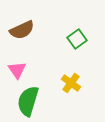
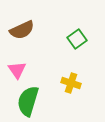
yellow cross: rotated 18 degrees counterclockwise
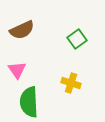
green semicircle: moved 1 px right, 1 px down; rotated 20 degrees counterclockwise
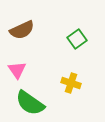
green semicircle: moved 1 px right, 1 px down; rotated 52 degrees counterclockwise
